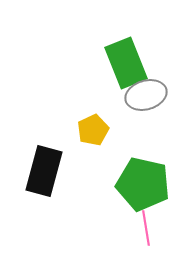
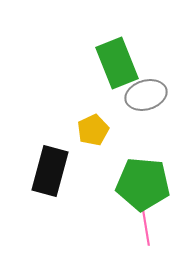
green rectangle: moved 9 px left
black rectangle: moved 6 px right
green pentagon: rotated 8 degrees counterclockwise
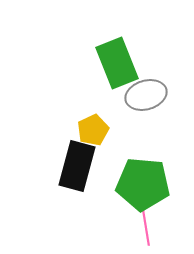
black rectangle: moved 27 px right, 5 px up
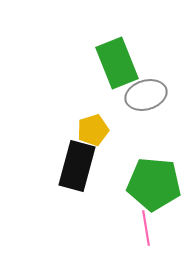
yellow pentagon: rotated 8 degrees clockwise
green pentagon: moved 11 px right
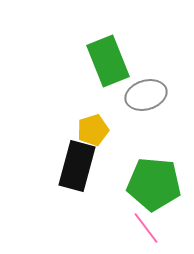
green rectangle: moved 9 px left, 2 px up
pink line: rotated 28 degrees counterclockwise
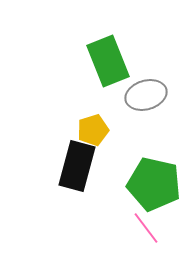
green pentagon: rotated 8 degrees clockwise
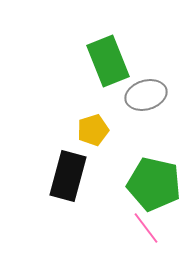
black rectangle: moved 9 px left, 10 px down
